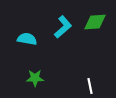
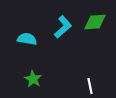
green star: moved 2 px left, 1 px down; rotated 30 degrees clockwise
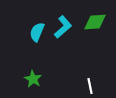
cyan semicircle: moved 10 px right, 7 px up; rotated 78 degrees counterclockwise
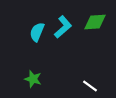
green star: rotated 12 degrees counterclockwise
white line: rotated 42 degrees counterclockwise
